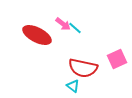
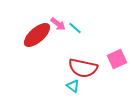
pink arrow: moved 5 px left
red ellipse: rotated 68 degrees counterclockwise
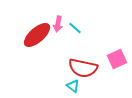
pink arrow: rotated 63 degrees clockwise
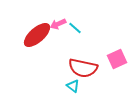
pink arrow: rotated 56 degrees clockwise
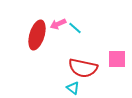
red ellipse: rotated 32 degrees counterclockwise
pink square: rotated 24 degrees clockwise
cyan triangle: moved 2 px down
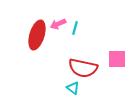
cyan line: rotated 64 degrees clockwise
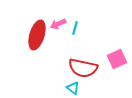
pink square: rotated 24 degrees counterclockwise
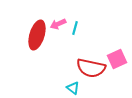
red semicircle: moved 8 px right
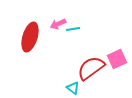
cyan line: moved 2 px left, 1 px down; rotated 64 degrees clockwise
red ellipse: moved 7 px left, 2 px down
red semicircle: rotated 132 degrees clockwise
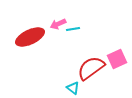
red ellipse: rotated 48 degrees clockwise
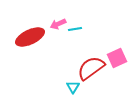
cyan line: moved 2 px right
pink square: moved 1 px up
cyan triangle: moved 1 px up; rotated 24 degrees clockwise
